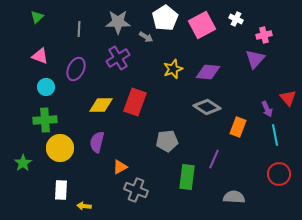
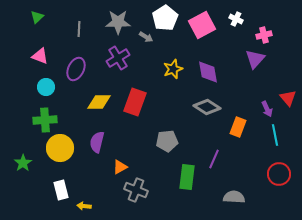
purple diamond: rotated 75 degrees clockwise
yellow diamond: moved 2 px left, 3 px up
white rectangle: rotated 18 degrees counterclockwise
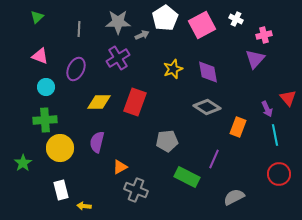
gray arrow: moved 4 px left, 2 px up; rotated 56 degrees counterclockwise
green rectangle: rotated 70 degrees counterclockwise
gray semicircle: rotated 30 degrees counterclockwise
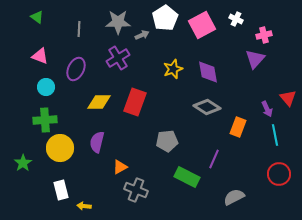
green triangle: rotated 40 degrees counterclockwise
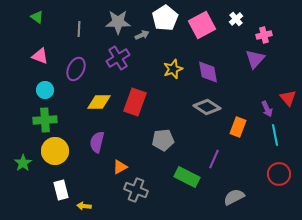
white cross: rotated 24 degrees clockwise
cyan circle: moved 1 px left, 3 px down
gray pentagon: moved 4 px left, 1 px up
yellow circle: moved 5 px left, 3 px down
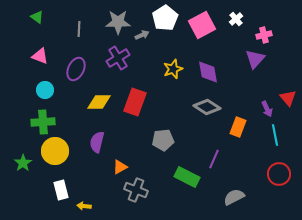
green cross: moved 2 px left, 2 px down
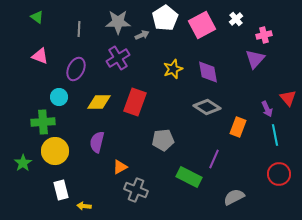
cyan circle: moved 14 px right, 7 px down
green rectangle: moved 2 px right
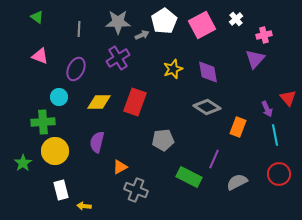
white pentagon: moved 1 px left, 3 px down
gray semicircle: moved 3 px right, 15 px up
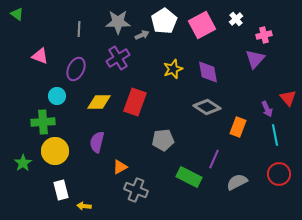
green triangle: moved 20 px left, 3 px up
cyan circle: moved 2 px left, 1 px up
